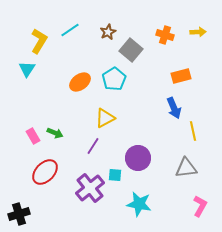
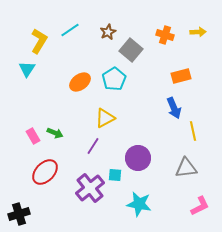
pink L-shape: rotated 35 degrees clockwise
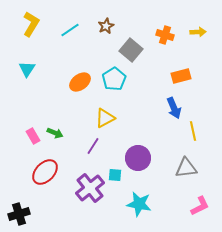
brown star: moved 2 px left, 6 px up
yellow L-shape: moved 8 px left, 17 px up
